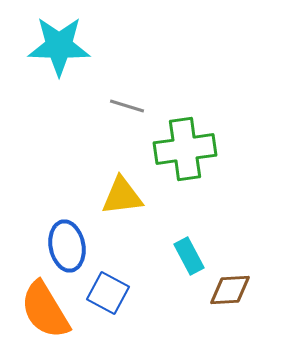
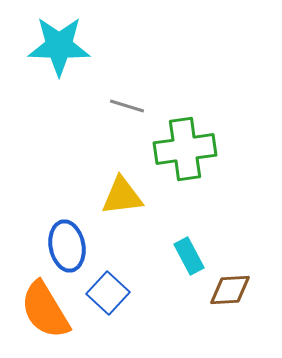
blue square: rotated 15 degrees clockwise
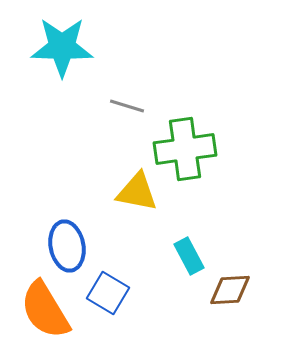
cyan star: moved 3 px right, 1 px down
yellow triangle: moved 15 px right, 4 px up; rotated 18 degrees clockwise
blue square: rotated 12 degrees counterclockwise
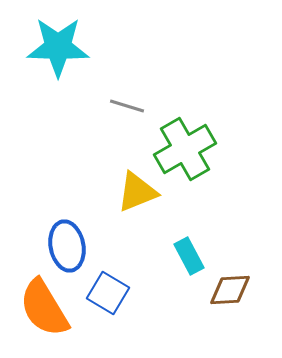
cyan star: moved 4 px left
green cross: rotated 22 degrees counterclockwise
yellow triangle: rotated 33 degrees counterclockwise
orange semicircle: moved 1 px left, 2 px up
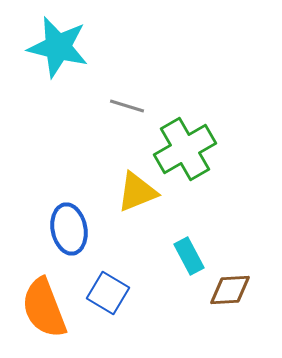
cyan star: rotated 12 degrees clockwise
blue ellipse: moved 2 px right, 17 px up
orange semicircle: rotated 10 degrees clockwise
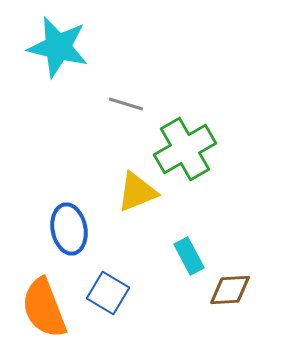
gray line: moved 1 px left, 2 px up
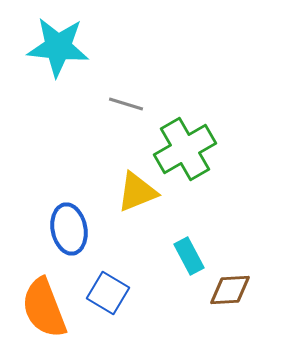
cyan star: rotated 8 degrees counterclockwise
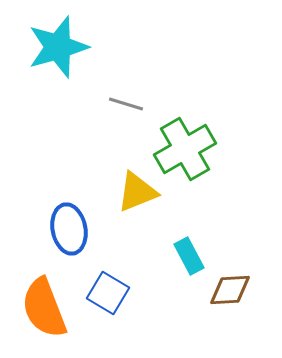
cyan star: rotated 22 degrees counterclockwise
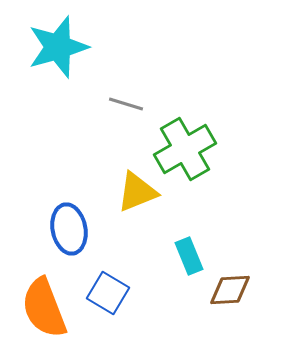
cyan rectangle: rotated 6 degrees clockwise
